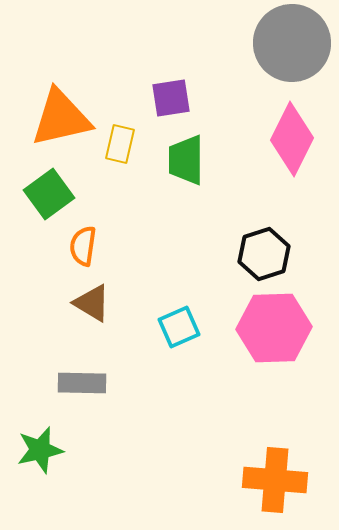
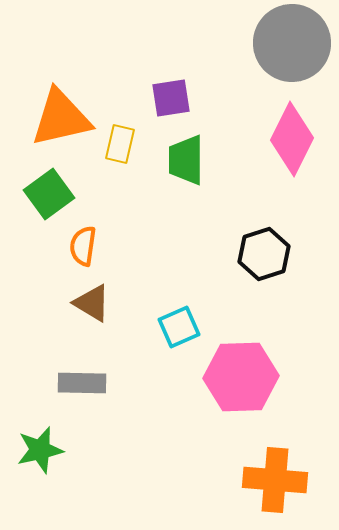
pink hexagon: moved 33 px left, 49 px down
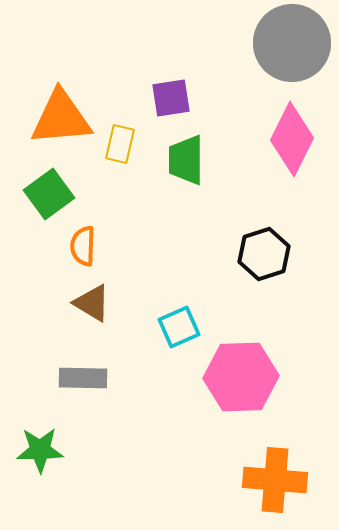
orange triangle: rotated 8 degrees clockwise
orange semicircle: rotated 6 degrees counterclockwise
gray rectangle: moved 1 px right, 5 px up
green star: rotated 12 degrees clockwise
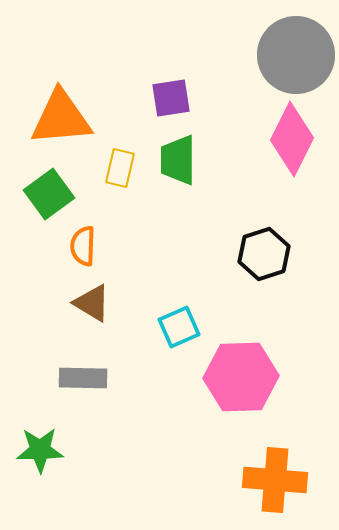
gray circle: moved 4 px right, 12 px down
yellow rectangle: moved 24 px down
green trapezoid: moved 8 px left
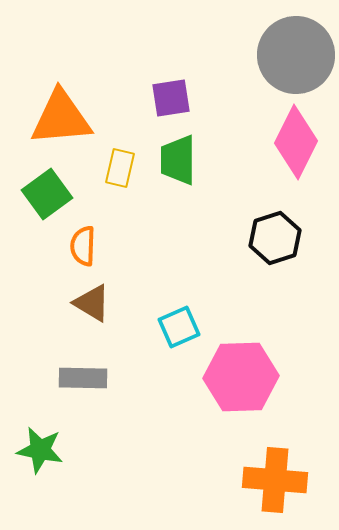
pink diamond: moved 4 px right, 3 px down
green square: moved 2 px left
black hexagon: moved 11 px right, 16 px up
green star: rotated 12 degrees clockwise
